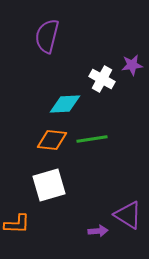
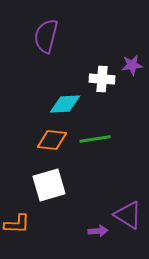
purple semicircle: moved 1 px left
white cross: rotated 25 degrees counterclockwise
green line: moved 3 px right
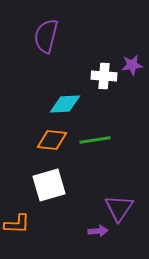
white cross: moved 2 px right, 3 px up
green line: moved 1 px down
purple triangle: moved 9 px left, 7 px up; rotated 32 degrees clockwise
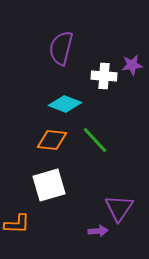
purple semicircle: moved 15 px right, 12 px down
cyan diamond: rotated 24 degrees clockwise
green line: rotated 56 degrees clockwise
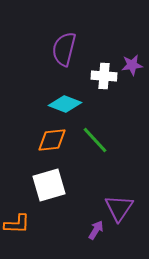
purple semicircle: moved 3 px right, 1 px down
orange diamond: rotated 12 degrees counterclockwise
purple arrow: moved 2 px left, 1 px up; rotated 54 degrees counterclockwise
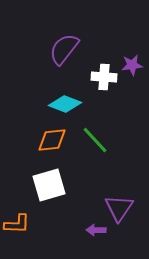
purple semicircle: rotated 24 degrees clockwise
white cross: moved 1 px down
purple arrow: rotated 120 degrees counterclockwise
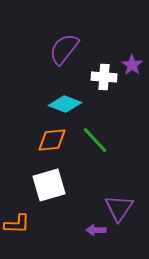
purple star: rotated 30 degrees counterclockwise
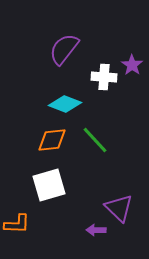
purple triangle: rotated 20 degrees counterclockwise
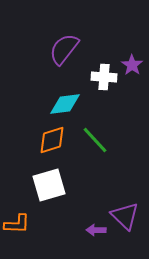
cyan diamond: rotated 28 degrees counterclockwise
orange diamond: rotated 12 degrees counterclockwise
purple triangle: moved 6 px right, 8 px down
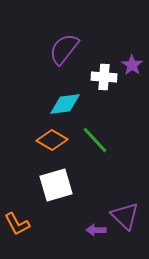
orange diamond: rotated 48 degrees clockwise
white square: moved 7 px right
orange L-shape: rotated 60 degrees clockwise
